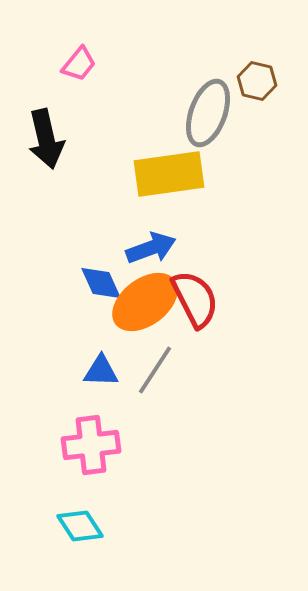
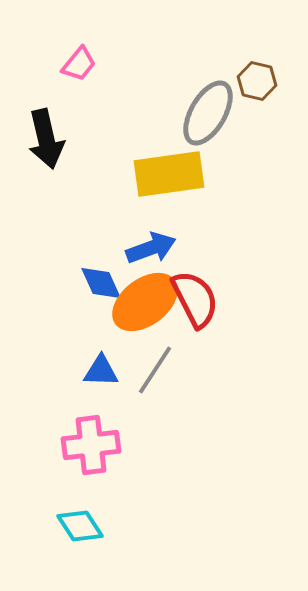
gray ellipse: rotated 10 degrees clockwise
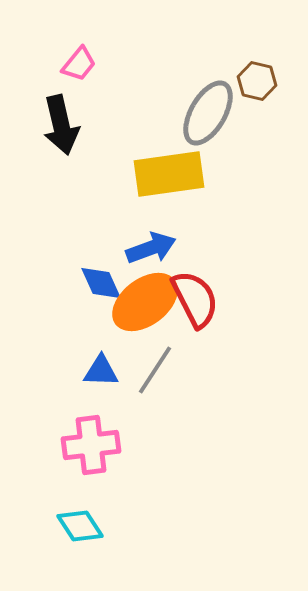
black arrow: moved 15 px right, 14 px up
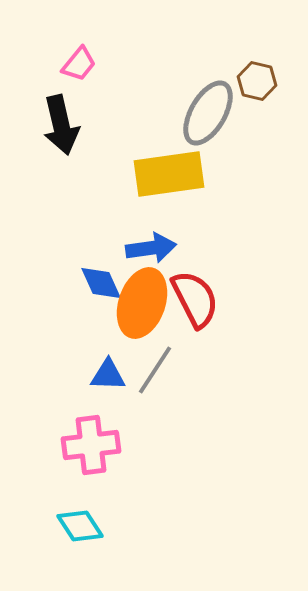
blue arrow: rotated 12 degrees clockwise
orange ellipse: moved 3 px left, 1 px down; rotated 34 degrees counterclockwise
blue triangle: moved 7 px right, 4 px down
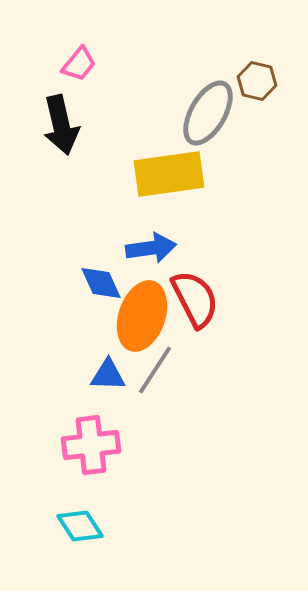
orange ellipse: moved 13 px down
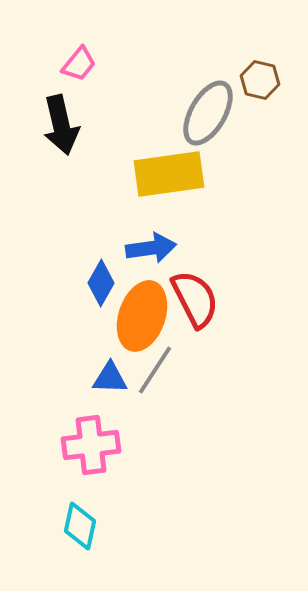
brown hexagon: moved 3 px right, 1 px up
blue diamond: rotated 54 degrees clockwise
blue triangle: moved 2 px right, 3 px down
cyan diamond: rotated 45 degrees clockwise
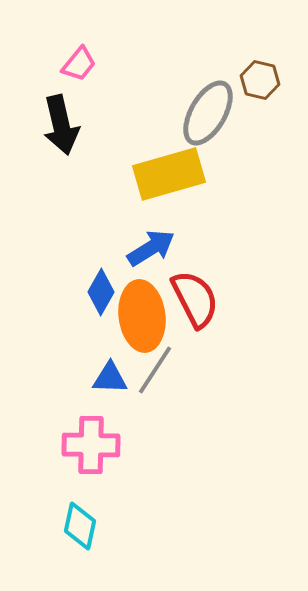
yellow rectangle: rotated 8 degrees counterclockwise
blue arrow: rotated 24 degrees counterclockwise
blue diamond: moved 9 px down
orange ellipse: rotated 26 degrees counterclockwise
pink cross: rotated 8 degrees clockwise
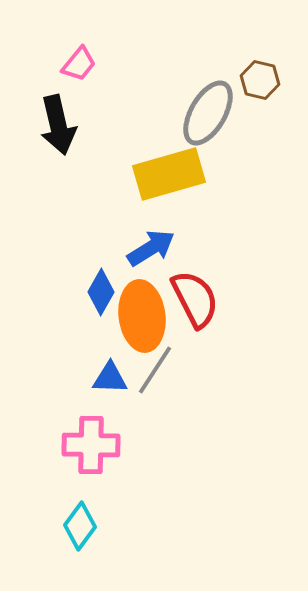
black arrow: moved 3 px left
cyan diamond: rotated 24 degrees clockwise
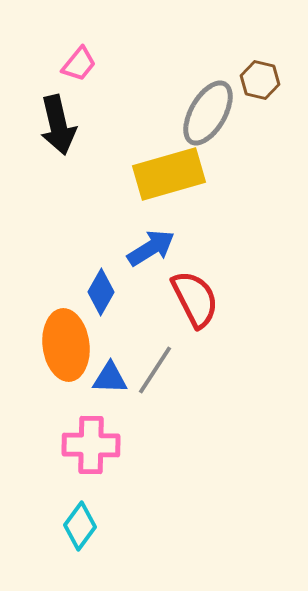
orange ellipse: moved 76 px left, 29 px down
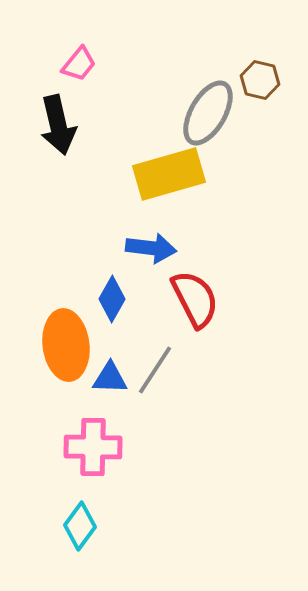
blue arrow: rotated 39 degrees clockwise
blue diamond: moved 11 px right, 7 px down
pink cross: moved 2 px right, 2 px down
